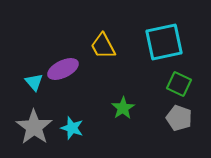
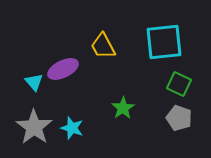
cyan square: rotated 6 degrees clockwise
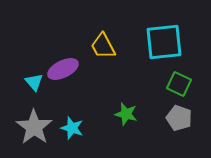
green star: moved 3 px right, 6 px down; rotated 25 degrees counterclockwise
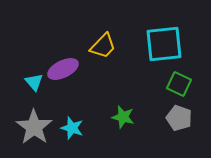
cyan square: moved 2 px down
yellow trapezoid: rotated 108 degrees counterclockwise
green star: moved 3 px left, 3 px down
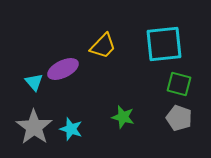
green square: rotated 10 degrees counterclockwise
cyan star: moved 1 px left, 1 px down
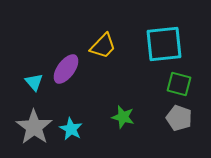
purple ellipse: moved 3 px right; rotated 28 degrees counterclockwise
cyan star: rotated 10 degrees clockwise
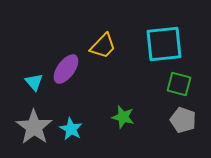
gray pentagon: moved 4 px right, 2 px down
